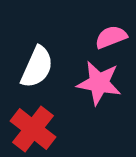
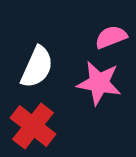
red cross: moved 3 px up
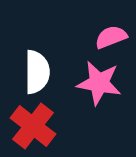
white semicircle: moved 5 px down; rotated 24 degrees counterclockwise
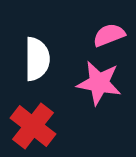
pink semicircle: moved 2 px left, 2 px up
white semicircle: moved 13 px up
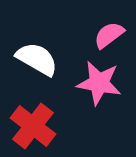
pink semicircle: rotated 16 degrees counterclockwise
white semicircle: rotated 60 degrees counterclockwise
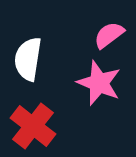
white semicircle: moved 9 px left; rotated 111 degrees counterclockwise
pink star: rotated 12 degrees clockwise
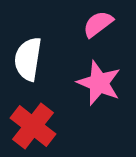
pink semicircle: moved 11 px left, 11 px up
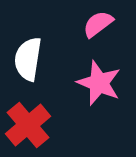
red cross: moved 5 px left, 1 px up; rotated 12 degrees clockwise
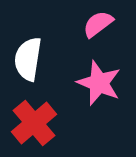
red cross: moved 6 px right, 2 px up
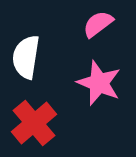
white semicircle: moved 2 px left, 2 px up
